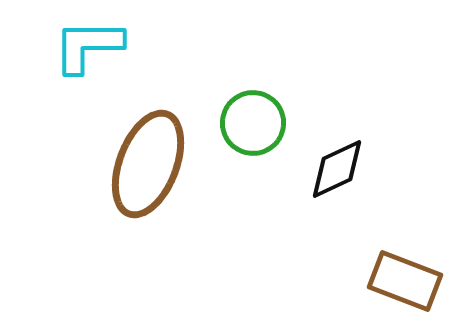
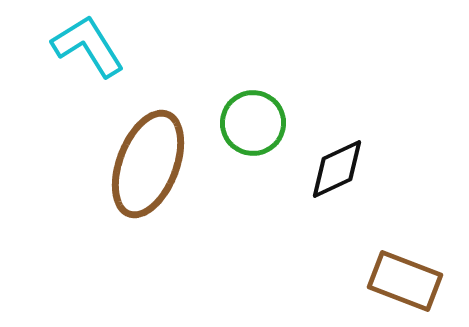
cyan L-shape: rotated 58 degrees clockwise
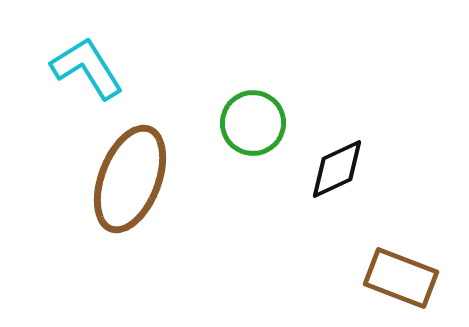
cyan L-shape: moved 1 px left, 22 px down
brown ellipse: moved 18 px left, 15 px down
brown rectangle: moved 4 px left, 3 px up
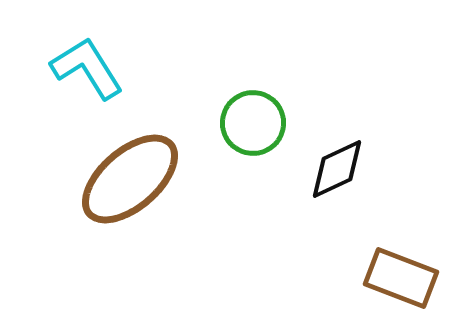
brown ellipse: rotated 28 degrees clockwise
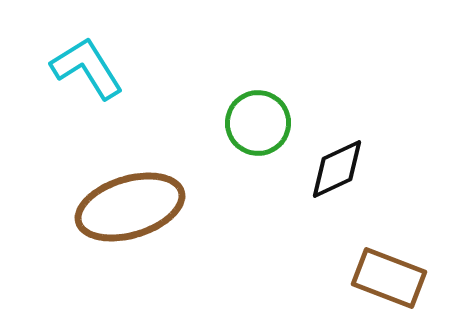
green circle: moved 5 px right
brown ellipse: moved 28 px down; rotated 24 degrees clockwise
brown rectangle: moved 12 px left
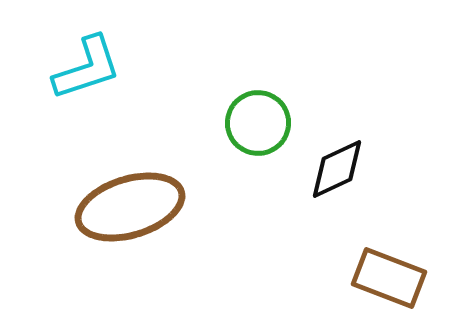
cyan L-shape: rotated 104 degrees clockwise
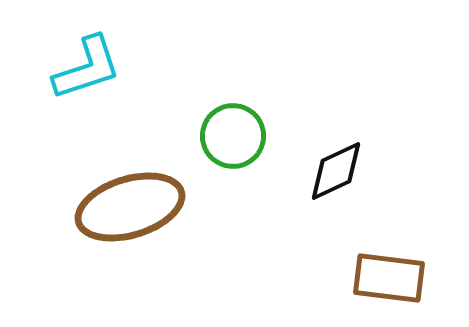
green circle: moved 25 px left, 13 px down
black diamond: moved 1 px left, 2 px down
brown rectangle: rotated 14 degrees counterclockwise
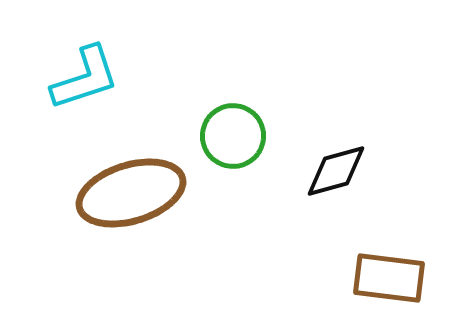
cyan L-shape: moved 2 px left, 10 px down
black diamond: rotated 10 degrees clockwise
brown ellipse: moved 1 px right, 14 px up
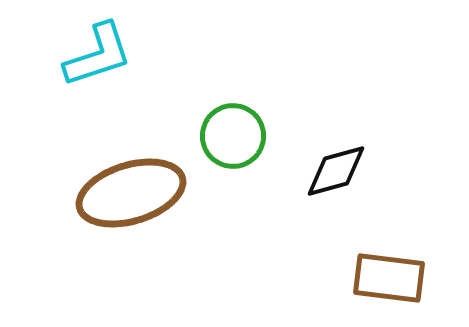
cyan L-shape: moved 13 px right, 23 px up
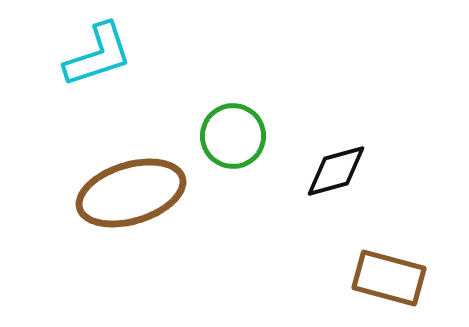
brown rectangle: rotated 8 degrees clockwise
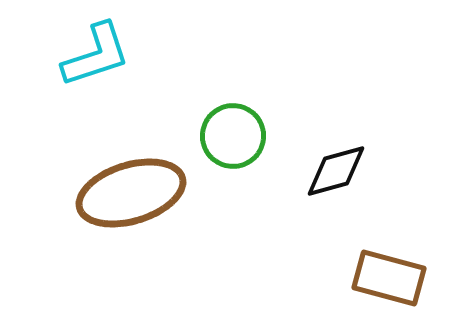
cyan L-shape: moved 2 px left
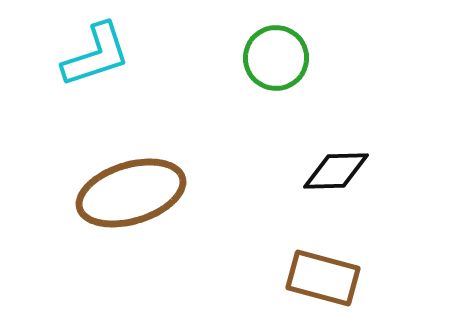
green circle: moved 43 px right, 78 px up
black diamond: rotated 14 degrees clockwise
brown rectangle: moved 66 px left
